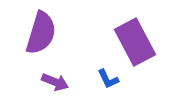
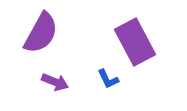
purple semicircle: rotated 12 degrees clockwise
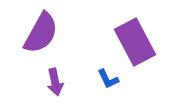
purple arrow: rotated 56 degrees clockwise
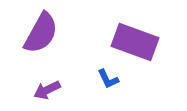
purple rectangle: rotated 42 degrees counterclockwise
purple arrow: moved 8 px left, 8 px down; rotated 76 degrees clockwise
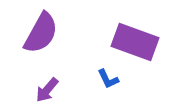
purple arrow: rotated 24 degrees counterclockwise
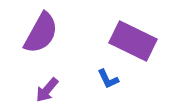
purple rectangle: moved 2 px left, 1 px up; rotated 6 degrees clockwise
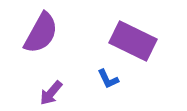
purple arrow: moved 4 px right, 3 px down
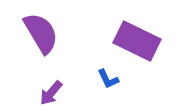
purple semicircle: rotated 60 degrees counterclockwise
purple rectangle: moved 4 px right
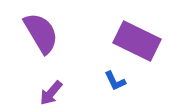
blue L-shape: moved 7 px right, 2 px down
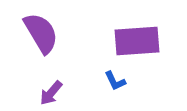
purple rectangle: rotated 30 degrees counterclockwise
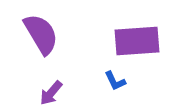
purple semicircle: moved 1 px down
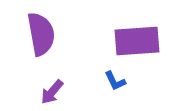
purple semicircle: rotated 21 degrees clockwise
purple arrow: moved 1 px right, 1 px up
